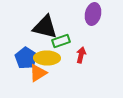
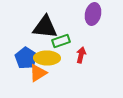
black triangle: rotated 8 degrees counterclockwise
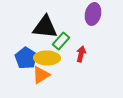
green rectangle: rotated 30 degrees counterclockwise
red arrow: moved 1 px up
orange triangle: moved 3 px right, 2 px down
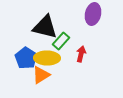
black triangle: rotated 8 degrees clockwise
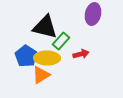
red arrow: rotated 63 degrees clockwise
blue pentagon: moved 2 px up
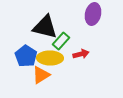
yellow ellipse: moved 3 px right
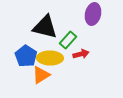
green rectangle: moved 7 px right, 1 px up
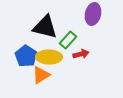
yellow ellipse: moved 1 px left, 1 px up
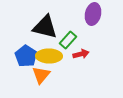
yellow ellipse: moved 1 px up
orange triangle: rotated 18 degrees counterclockwise
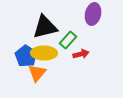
black triangle: rotated 28 degrees counterclockwise
yellow ellipse: moved 5 px left, 3 px up
orange triangle: moved 4 px left, 2 px up
